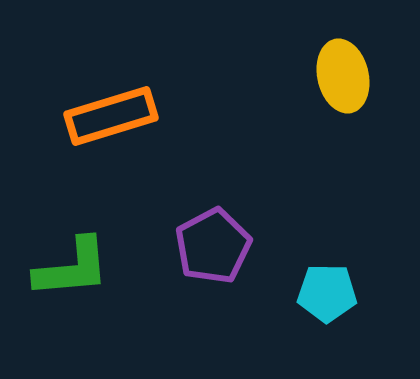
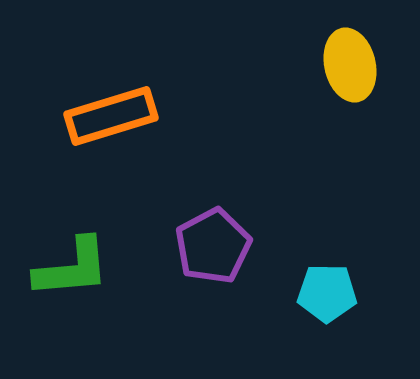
yellow ellipse: moved 7 px right, 11 px up
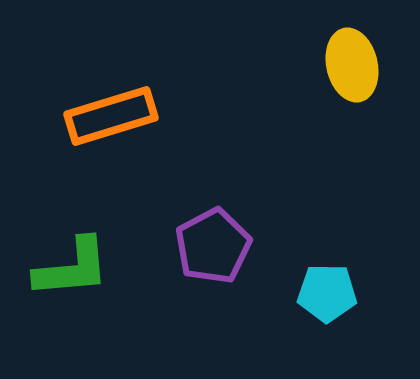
yellow ellipse: moved 2 px right
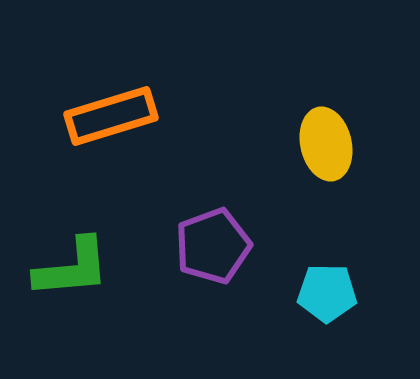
yellow ellipse: moved 26 px left, 79 px down
purple pentagon: rotated 8 degrees clockwise
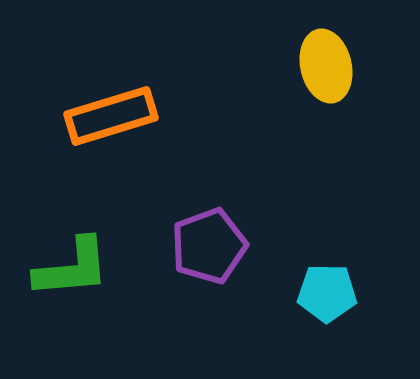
yellow ellipse: moved 78 px up
purple pentagon: moved 4 px left
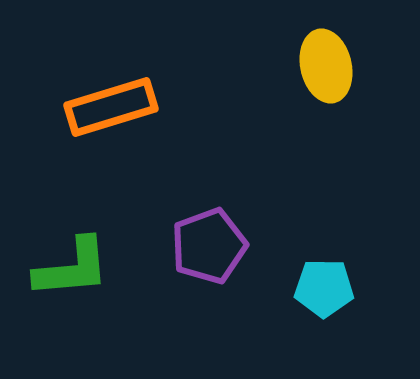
orange rectangle: moved 9 px up
cyan pentagon: moved 3 px left, 5 px up
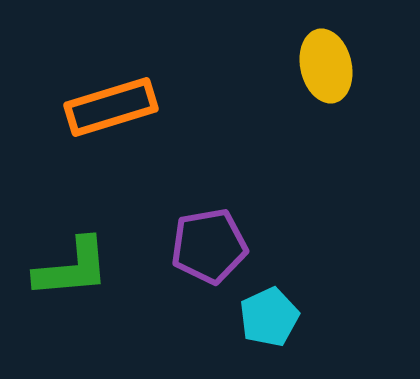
purple pentagon: rotated 10 degrees clockwise
cyan pentagon: moved 55 px left, 29 px down; rotated 26 degrees counterclockwise
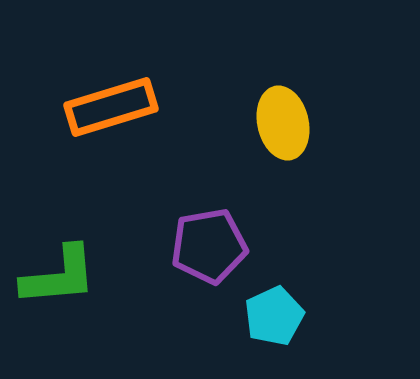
yellow ellipse: moved 43 px left, 57 px down
green L-shape: moved 13 px left, 8 px down
cyan pentagon: moved 5 px right, 1 px up
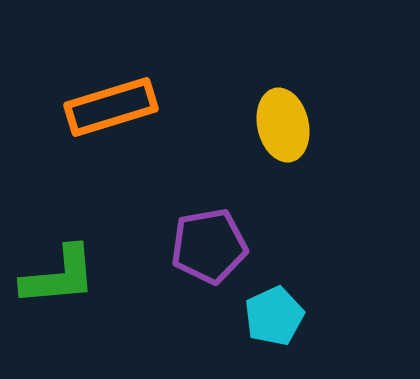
yellow ellipse: moved 2 px down
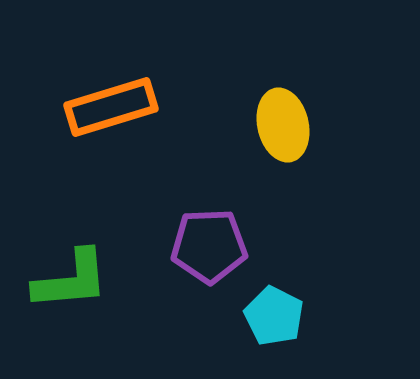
purple pentagon: rotated 8 degrees clockwise
green L-shape: moved 12 px right, 4 px down
cyan pentagon: rotated 20 degrees counterclockwise
